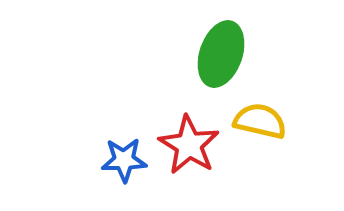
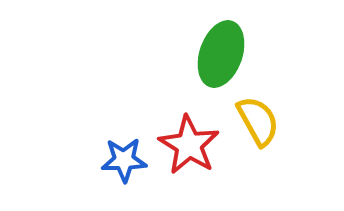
yellow semicircle: moved 2 px left; rotated 48 degrees clockwise
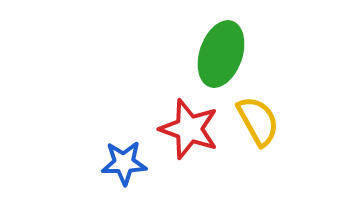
red star: moved 16 px up; rotated 12 degrees counterclockwise
blue star: moved 3 px down
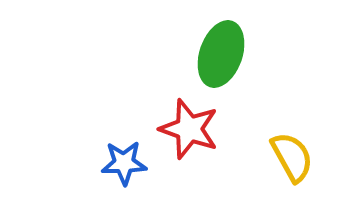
yellow semicircle: moved 34 px right, 36 px down
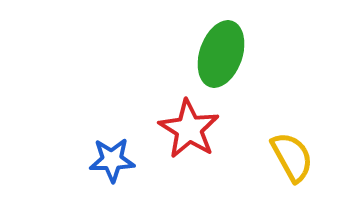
red star: rotated 12 degrees clockwise
blue star: moved 12 px left, 3 px up
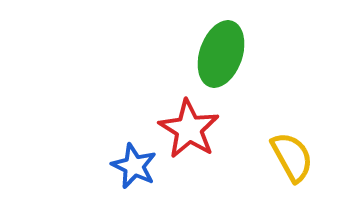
blue star: moved 22 px right, 6 px down; rotated 27 degrees clockwise
